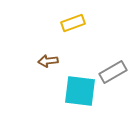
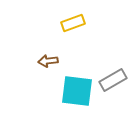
gray rectangle: moved 8 px down
cyan square: moved 3 px left
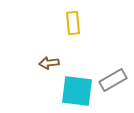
yellow rectangle: rotated 75 degrees counterclockwise
brown arrow: moved 1 px right, 2 px down
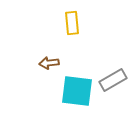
yellow rectangle: moved 1 px left
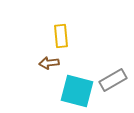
yellow rectangle: moved 11 px left, 13 px down
cyan square: rotated 8 degrees clockwise
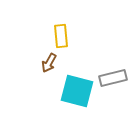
brown arrow: rotated 54 degrees counterclockwise
gray rectangle: moved 2 px up; rotated 16 degrees clockwise
